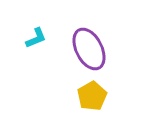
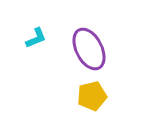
yellow pentagon: rotated 16 degrees clockwise
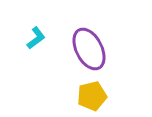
cyan L-shape: rotated 15 degrees counterclockwise
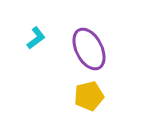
yellow pentagon: moved 3 px left
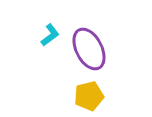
cyan L-shape: moved 14 px right, 3 px up
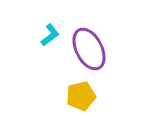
yellow pentagon: moved 8 px left
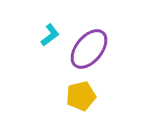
purple ellipse: rotated 66 degrees clockwise
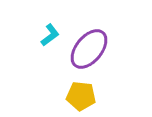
yellow pentagon: rotated 20 degrees clockwise
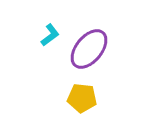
yellow pentagon: moved 1 px right, 2 px down
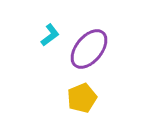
yellow pentagon: rotated 28 degrees counterclockwise
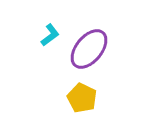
yellow pentagon: rotated 24 degrees counterclockwise
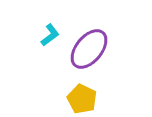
yellow pentagon: moved 1 px down
